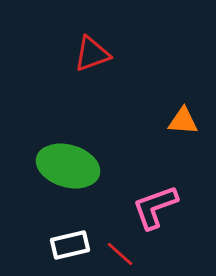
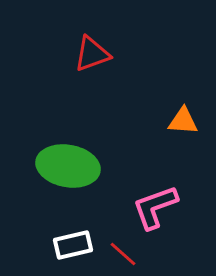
green ellipse: rotated 6 degrees counterclockwise
white rectangle: moved 3 px right
red line: moved 3 px right
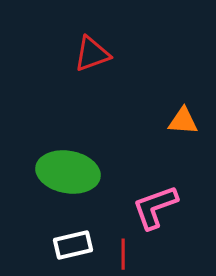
green ellipse: moved 6 px down
red line: rotated 48 degrees clockwise
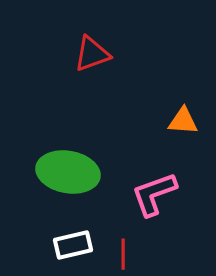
pink L-shape: moved 1 px left, 13 px up
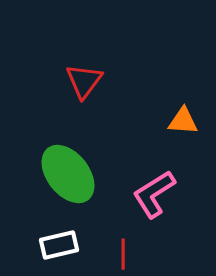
red triangle: moved 8 px left, 27 px down; rotated 33 degrees counterclockwise
green ellipse: moved 2 px down; rotated 42 degrees clockwise
pink L-shape: rotated 12 degrees counterclockwise
white rectangle: moved 14 px left
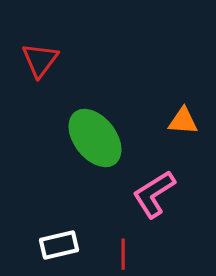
red triangle: moved 44 px left, 21 px up
green ellipse: moved 27 px right, 36 px up
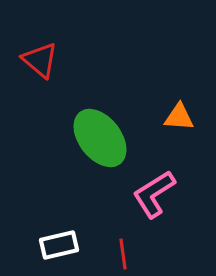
red triangle: rotated 27 degrees counterclockwise
orange triangle: moved 4 px left, 4 px up
green ellipse: moved 5 px right
red line: rotated 8 degrees counterclockwise
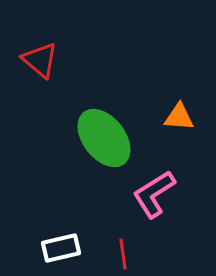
green ellipse: moved 4 px right
white rectangle: moved 2 px right, 3 px down
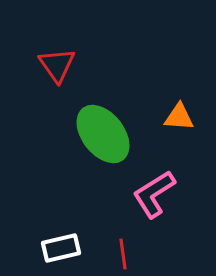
red triangle: moved 17 px right, 5 px down; rotated 15 degrees clockwise
green ellipse: moved 1 px left, 4 px up
